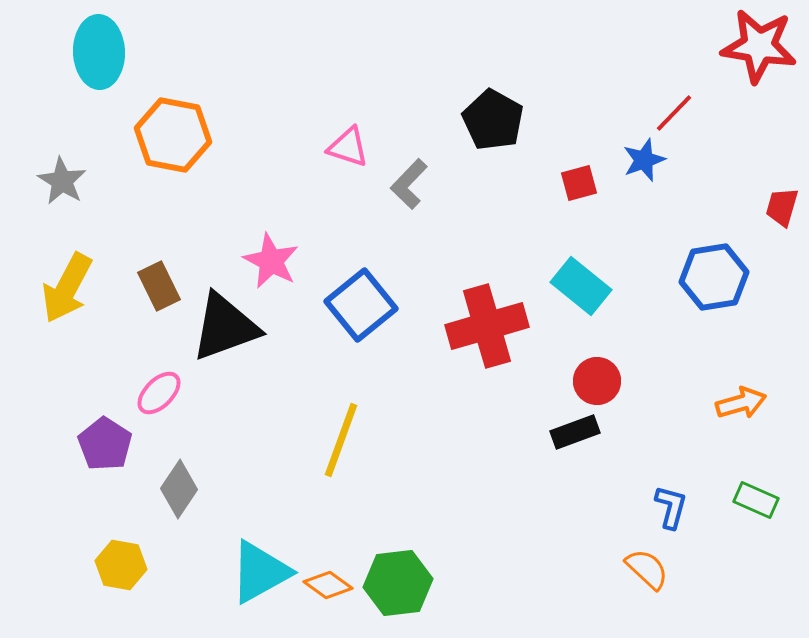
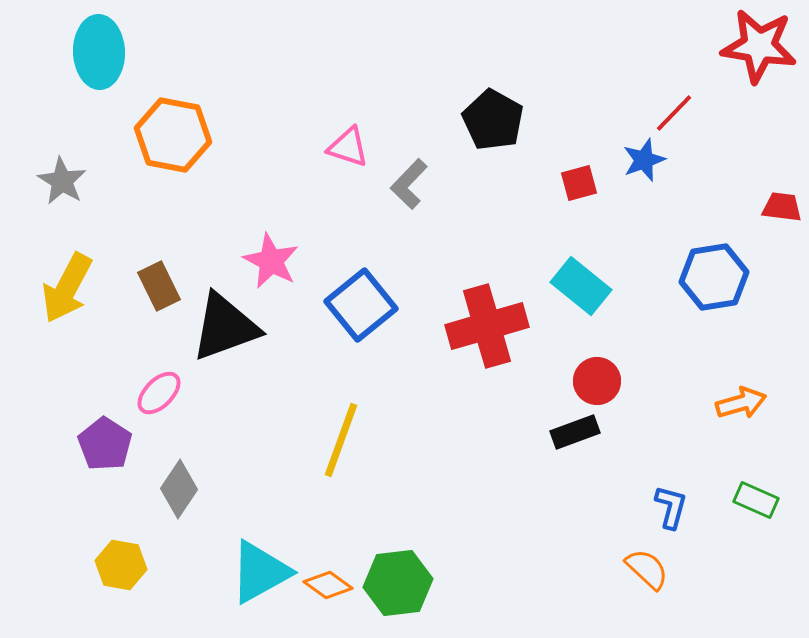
red trapezoid: rotated 81 degrees clockwise
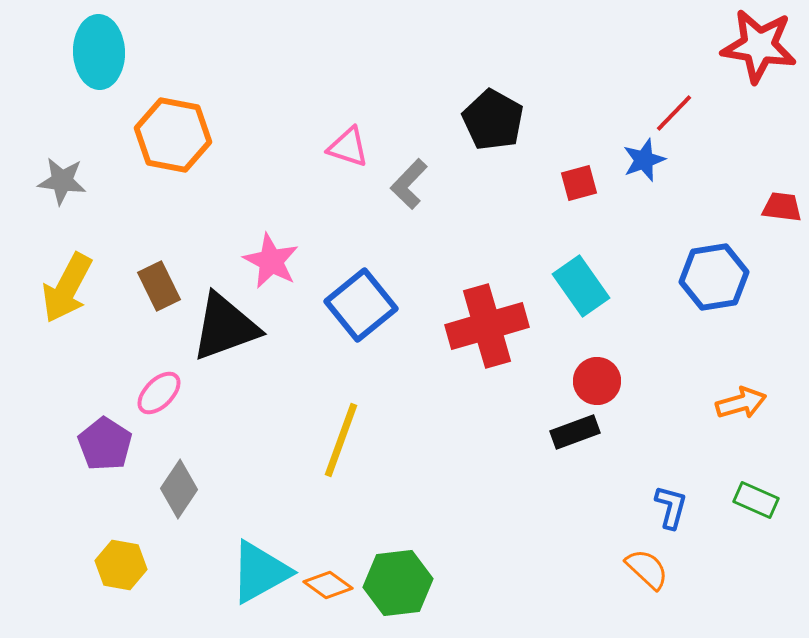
gray star: rotated 24 degrees counterclockwise
cyan rectangle: rotated 16 degrees clockwise
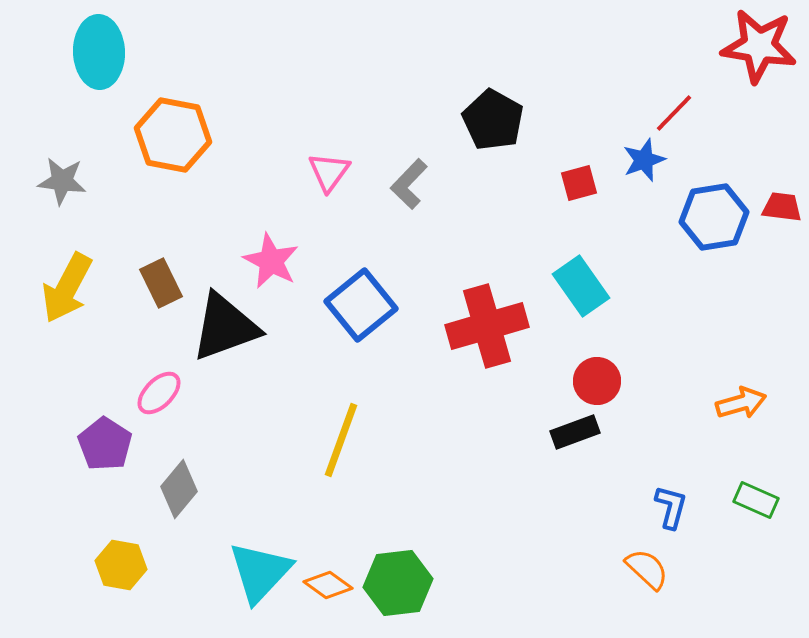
pink triangle: moved 19 px left, 25 px down; rotated 48 degrees clockwise
blue hexagon: moved 60 px up
brown rectangle: moved 2 px right, 3 px up
gray diamond: rotated 6 degrees clockwise
cyan triangle: rotated 18 degrees counterclockwise
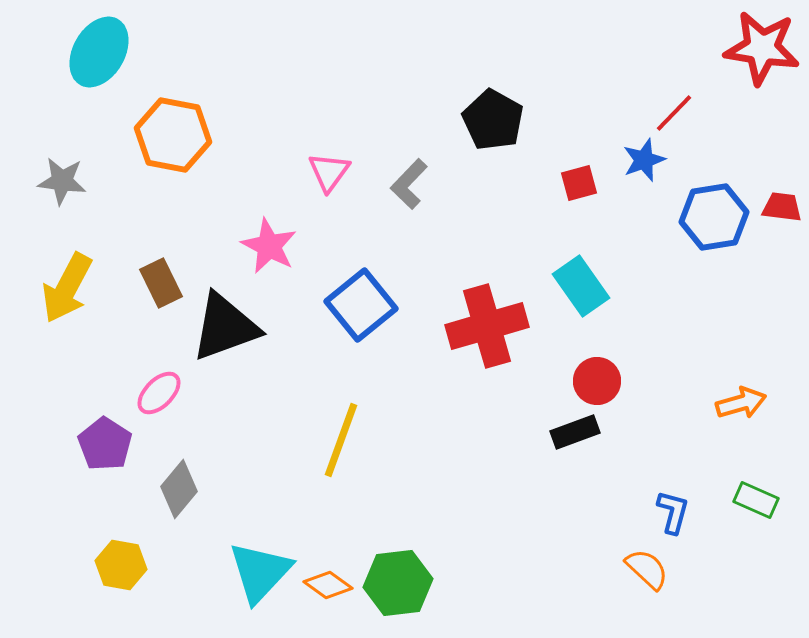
red star: moved 3 px right, 2 px down
cyan ellipse: rotated 32 degrees clockwise
pink star: moved 2 px left, 15 px up
blue L-shape: moved 2 px right, 5 px down
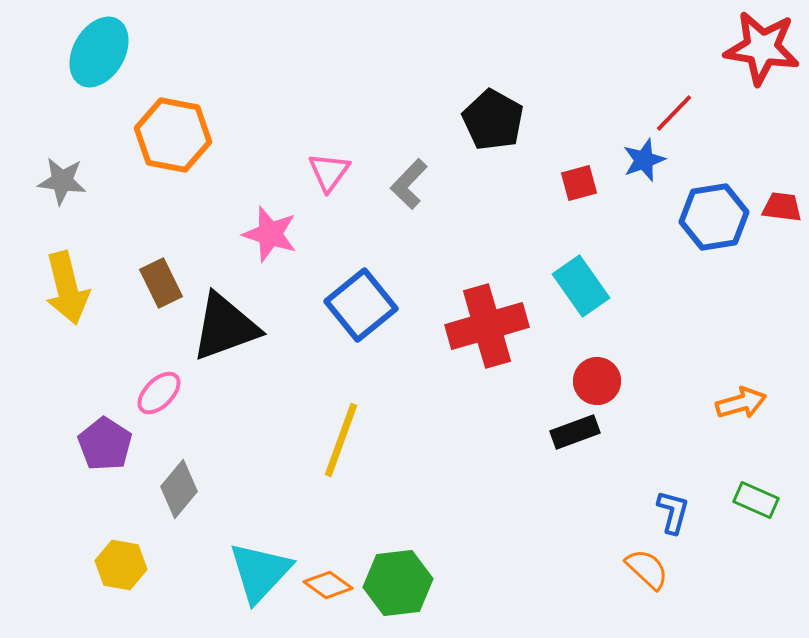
pink star: moved 1 px right, 12 px up; rotated 10 degrees counterclockwise
yellow arrow: rotated 42 degrees counterclockwise
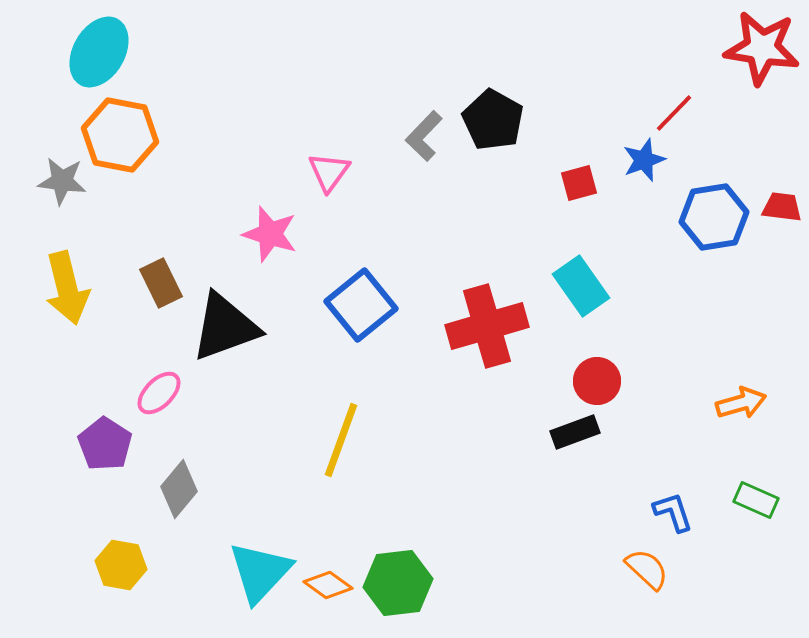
orange hexagon: moved 53 px left
gray L-shape: moved 15 px right, 48 px up
blue L-shape: rotated 33 degrees counterclockwise
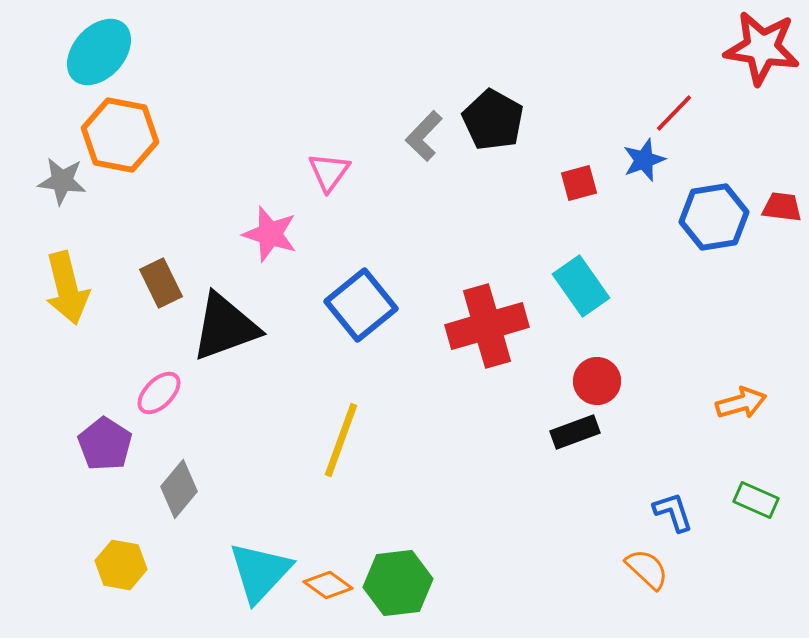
cyan ellipse: rotated 12 degrees clockwise
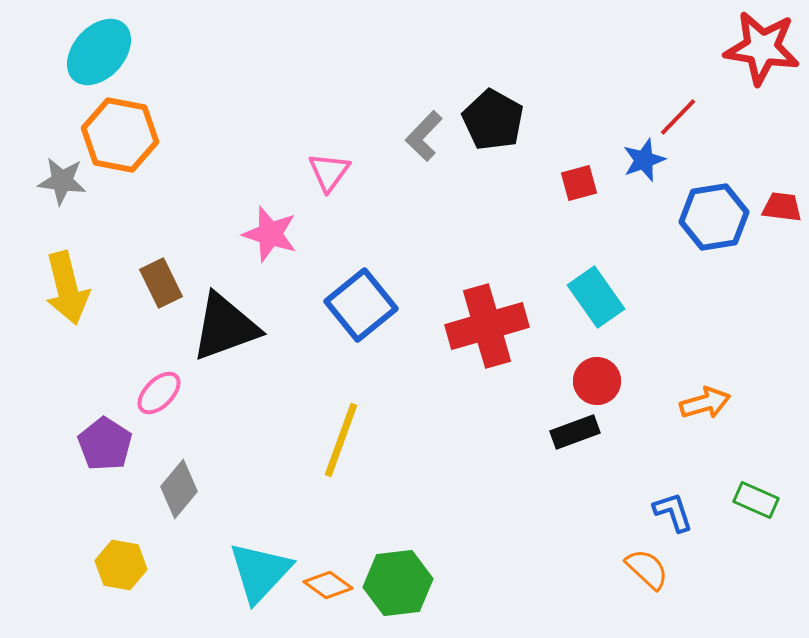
red line: moved 4 px right, 4 px down
cyan rectangle: moved 15 px right, 11 px down
orange arrow: moved 36 px left
